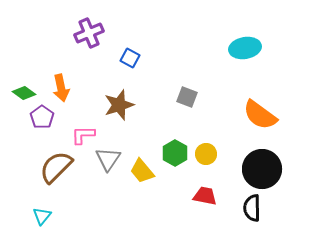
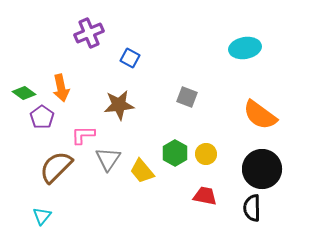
brown star: rotated 12 degrees clockwise
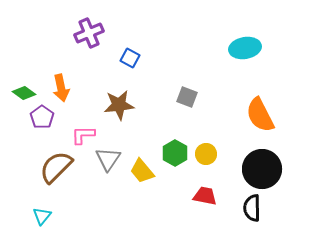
orange semicircle: rotated 27 degrees clockwise
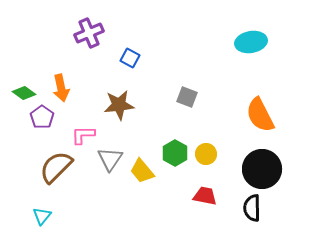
cyan ellipse: moved 6 px right, 6 px up
gray triangle: moved 2 px right
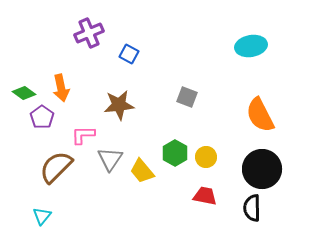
cyan ellipse: moved 4 px down
blue square: moved 1 px left, 4 px up
yellow circle: moved 3 px down
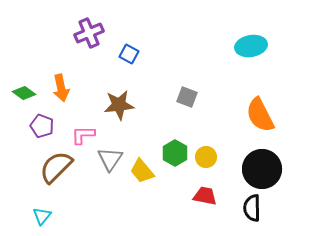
purple pentagon: moved 9 px down; rotated 15 degrees counterclockwise
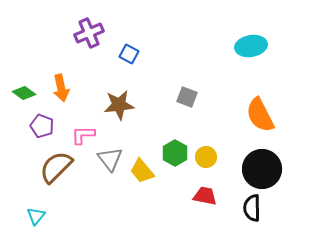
gray triangle: rotated 12 degrees counterclockwise
cyan triangle: moved 6 px left
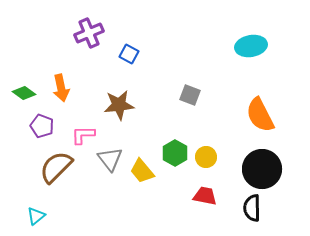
gray square: moved 3 px right, 2 px up
cyan triangle: rotated 12 degrees clockwise
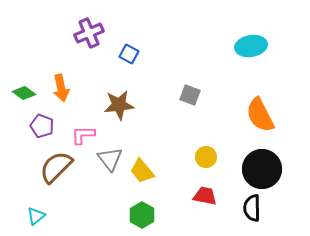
green hexagon: moved 33 px left, 62 px down
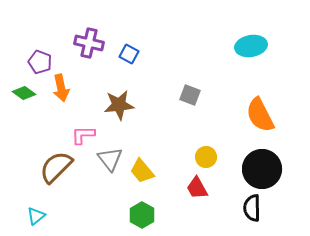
purple cross: moved 10 px down; rotated 36 degrees clockwise
purple pentagon: moved 2 px left, 64 px up
red trapezoid: moved 8 px left, 8 px up; rotated 130 degrees counterclockwise
